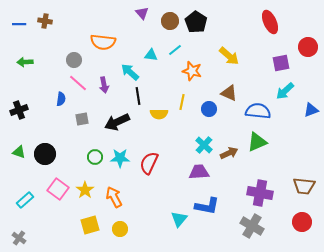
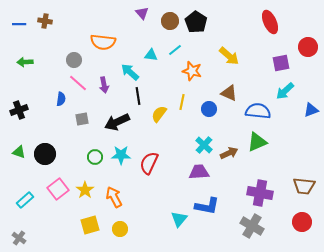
yellow semicircle at (159, 114): rotated 126 degrees clockwise
cyan star at (120, 158): moved 1 px right, 3 px up
pink square at (58, 189): rotated 15 degrees clockwise
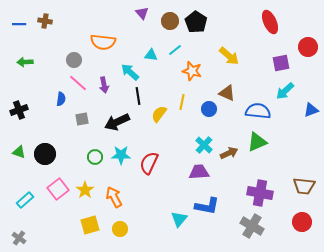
brown triangle at (229, 93): moved 2 px left
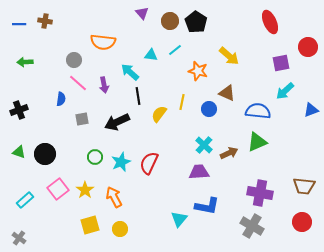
orange star at (192, 71): moved 6 px right
cyan star at (121, 155): moved 7 px down; rotated 24 degrees counterclockwise
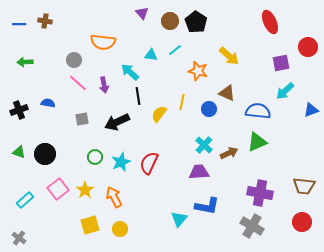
blue semicircle at (61, 99): moved 13 px left, 4 px down; rotated 88 degrees counterclockwise
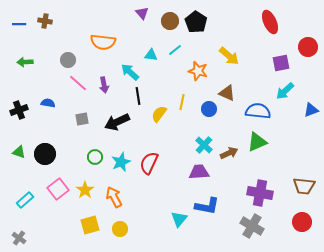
gray circle at (74, 60): moved 6 px left
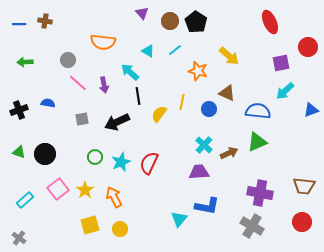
cyan triangle at (151, 55): moved 3 px left, 4 px up; rotated 24 degrees clockwise
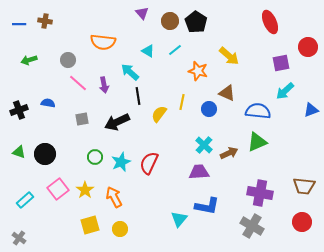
green arrow at (25, 62): moved 4 px right, 2 px up; rotated 14 degrees counterclockwise
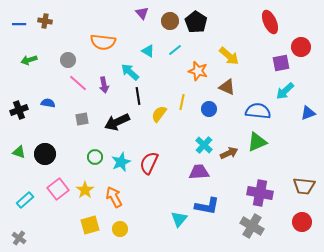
red circle at (308, 47): moved 7 px left
brown triangle at (227, 93): moved 6 px up
blue triangle at (311, 110): moved 3 px left, 3 px down
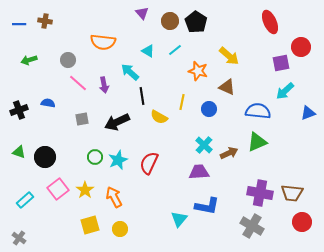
black line at (138, 96): moved 4 px right
yellow semicircle at (159, 114): moved 3 px down; rotated 96 degrees counterclockwise
black circle at (45, 154): moved 3 px down
cyan star at (121, 162): moved 3 px left, 2 px up
brown trapezoid at (304, 186): moved 12 px left, 7 px down
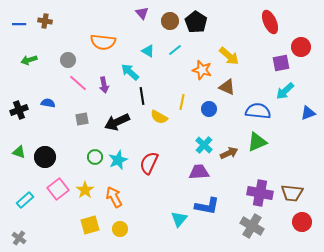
orange star at (198, 71): moved 4 px right, 1 px up
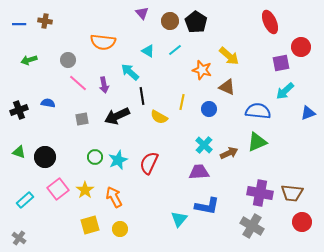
black arrow at (117, 122): moved 6 px up
